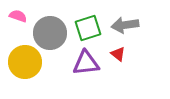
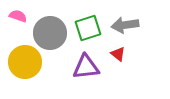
purple triangle: moved 4 px down
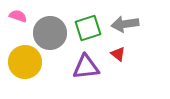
gray arrow: moved 1 px up
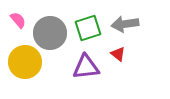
pink semicircle: moved 4 px down; rotated 30 degrees clockwise
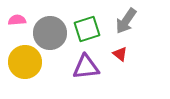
pink semicircle: moved 1 px left; rotated 54 degrees counterclockwise
gray arrow: moved 1 px right, 3 px up; rotated 48 degrees counterclockwise
green square: moved 1 px left, 1 px down
red triangle: moved 2 px right
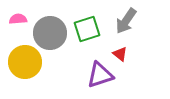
pink semicircle: moved 1 px right, 1 px up
purple triangle: moved 14 px right, 8 px down; rotated 12 degrees counterclockwise
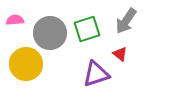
pink semicircle: moved 3 px left, 1 px down
yellow circle: moved 1 px right, 2 px down
purple triangle: moved 4 px left, 1 px up
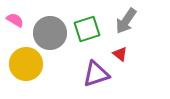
pink semicircle: rotated 36 degrees clockwise
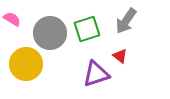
pink semicircle: moved 3 px left, 1 px up
red triangle: moved 2 px down
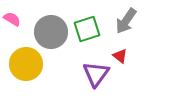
gray circle: moved 1 px right, 1 px up
purple triangle: rotated 36 degrees counterclockwise
